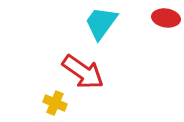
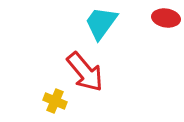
red arrow: moved 2 px right; rotated 15 degrees clockwise
yellow cross: moved 2 px up
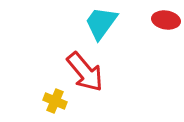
red ellipse: moved 2 px down
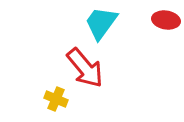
red arrow: moved 4 px up
yellow cross: moved 1 px right, 2 px up
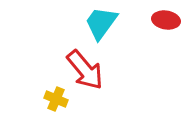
red arrow: moved 2 px down
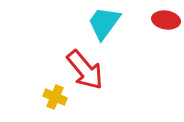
cyan trapezoid: moved 3 px right
yellow cross: moved 1 px left, 2 px up
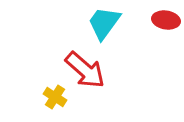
red arrow: rotated 9 degrees counterclockwise
yellow cross: rotated 10 degrees clockwise
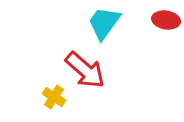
yellow cross: moved 1 px left
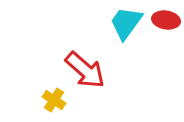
cyan trapezoid: moved 22 px right
yellow cross: moved 3 px down
